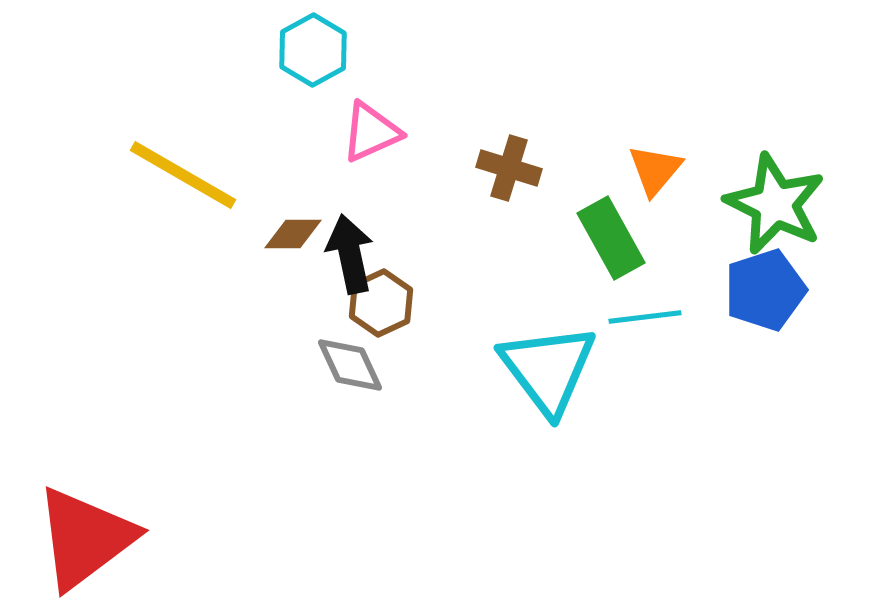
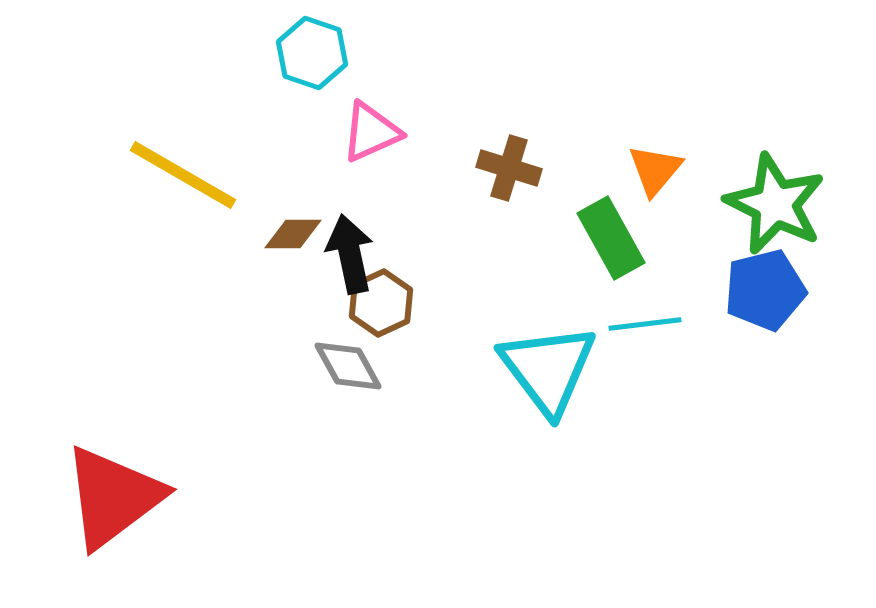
cyan hexagon: moved 1 px left, 3 px down; rotated 12 degrees counterclockwise
blue pentagon: rotated 4 degrees clockwise
cyan line: moved 7 px down
gray diamond: moved 2 px left, 1 px down; rotated 4 degrees counterclockwise
red triangle: moved 28 px right, 41 px up
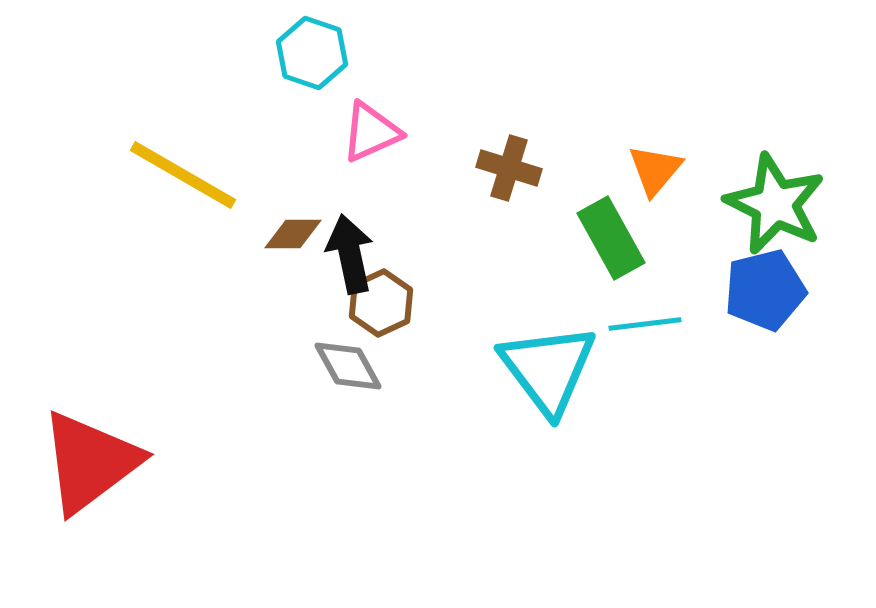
red triangle: moved 23 px left, 35 px up
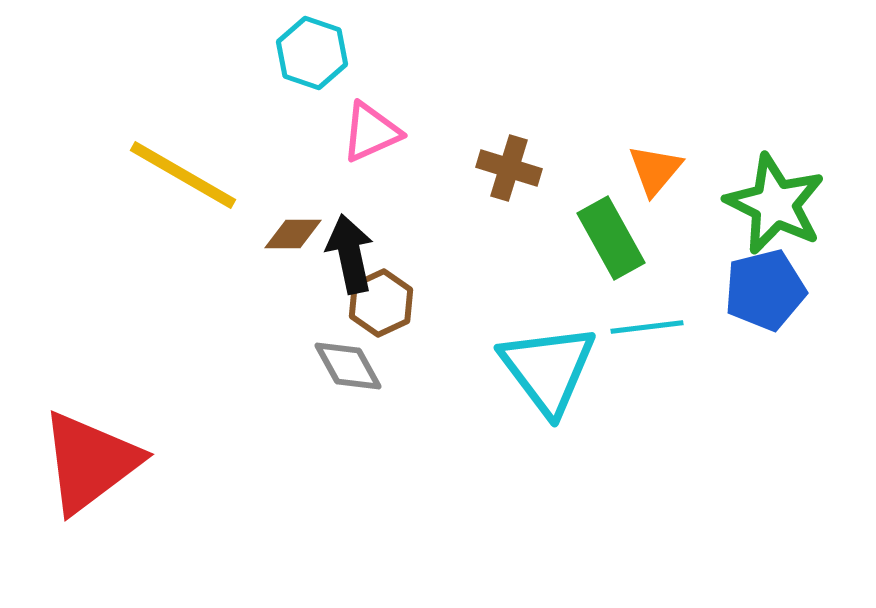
cyan line: moved 2 px right, 3 px down
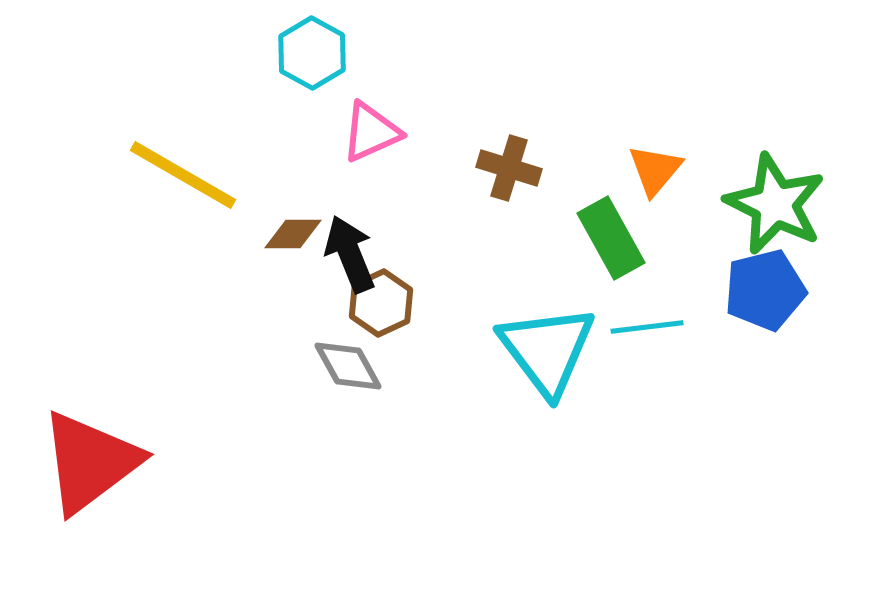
cyan hexagon: rotated 10 degrees clockwise
black arrow: rotated 10 degrees counterclockwise
cyan triangle: moved 1 px left, 19 px up
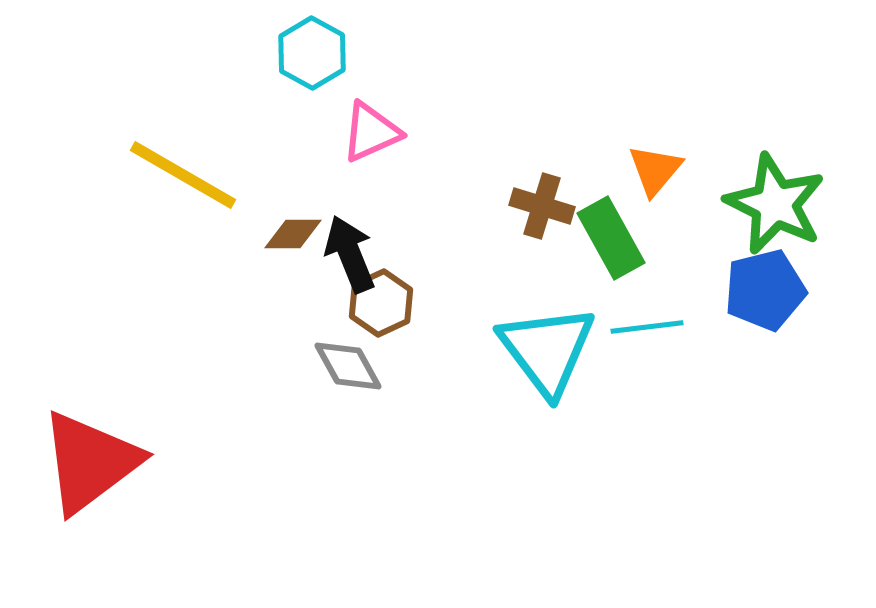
brown cross: moved 33 px right, 38 px down
